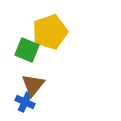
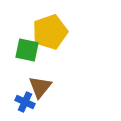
green square: rotated 10 degrees counterclockwise
brown triangle: moved 7 px right, 2 px down
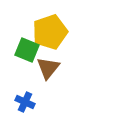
green square: rotated 10 degrees clockwise
brown triangle: moved 8 px right, 19 px up
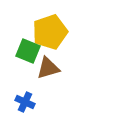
green square: moved 1 px right, 1 px down
brown triangle: rotated 35 degrees clockwise
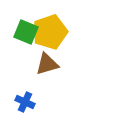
green square: moved 2 px left, 19 px up
brown triangle: moved 1 px left, 4 px up
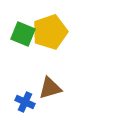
green square: moved 3 px left, 2 px down
brown triangle: moved 3 px right, 24 px down
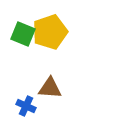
brown triangle: rotated 20 degrees clockwise
blue cross: moved 1 px right, 4 px down
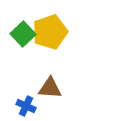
green square: rotated 25 degrees clockwise
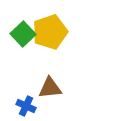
brown triangle: rotated 10 degrees counterclockwise
